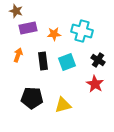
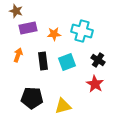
yellow triangle: moved 1 px down
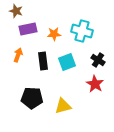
purple rectangle: moved 1 px down
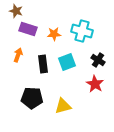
purple rectangle: rotated 30 degrees clockwise
black rectangle: moved 3 px down
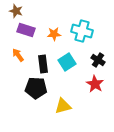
purple rectangle: moved 2 px left, 1 px down
orange arrow: rotated 56 degrees counterclockwise
cyan square: rotated 12 degrees counterclockwise
black pentagon: moved 4 px right, 10 px up
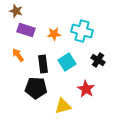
red star: moved 9 px left, 5 px down
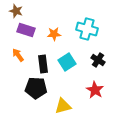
cyan cross: moved 5 px right, 2 px up
red star: moved 9 px right, 1 px down
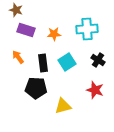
brown star: moved 1 px up
cyan cross: rotated 20 degrees counterclockwise
orange arrow: moved 2 px down
black rectangle: moved 1 px up
red star: rotated 12 degrees counterclockwise
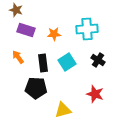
red star: moved 4 px down
yellow triangle: moved 4 px down
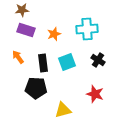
brown star: moved 6 px right; rotated 24 degrees counterclockwise
orange star: rotated 16 degrees counterclockwise
cyan square: rotated 12 degrees clockwise
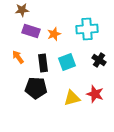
purple rectangle: moved 5 px right, 1 px down
black cross: moved 1 px right
yellow triangle: moved 9 px right, 12 px up
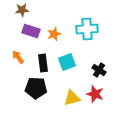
black cross: moved 10 px down
